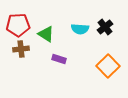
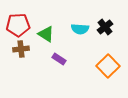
purple rectangle: rotated 16 degrees clockwise
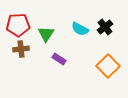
cyan semicircle: rotated 24 degrees clockwise
green triangle: rotated 30 degrees clockwise
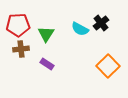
black cross: moved 4 px left, 4 px up
purple rectangle: moved 12 px left, 5 px down
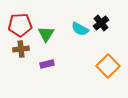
red pentagon: moved 2 px right
purple rectangle: rotated 48 degrees counterclockwise
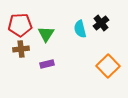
cyan semicircle: rotated 48 degrees clockwise
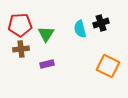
black cross: rotated 21 degrees clockwise
orange square: rotated 20 degrees counterclockwise
